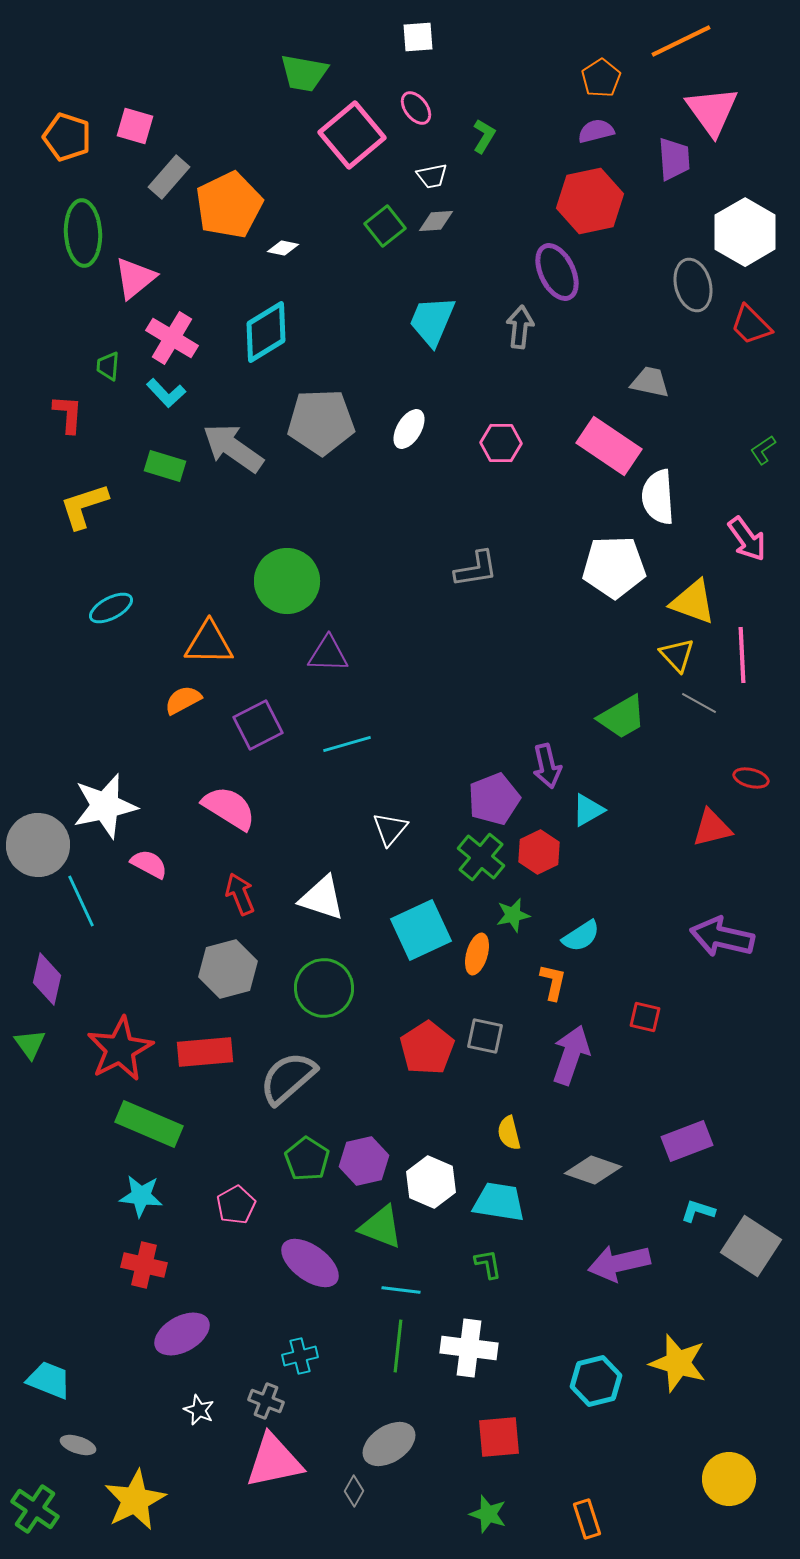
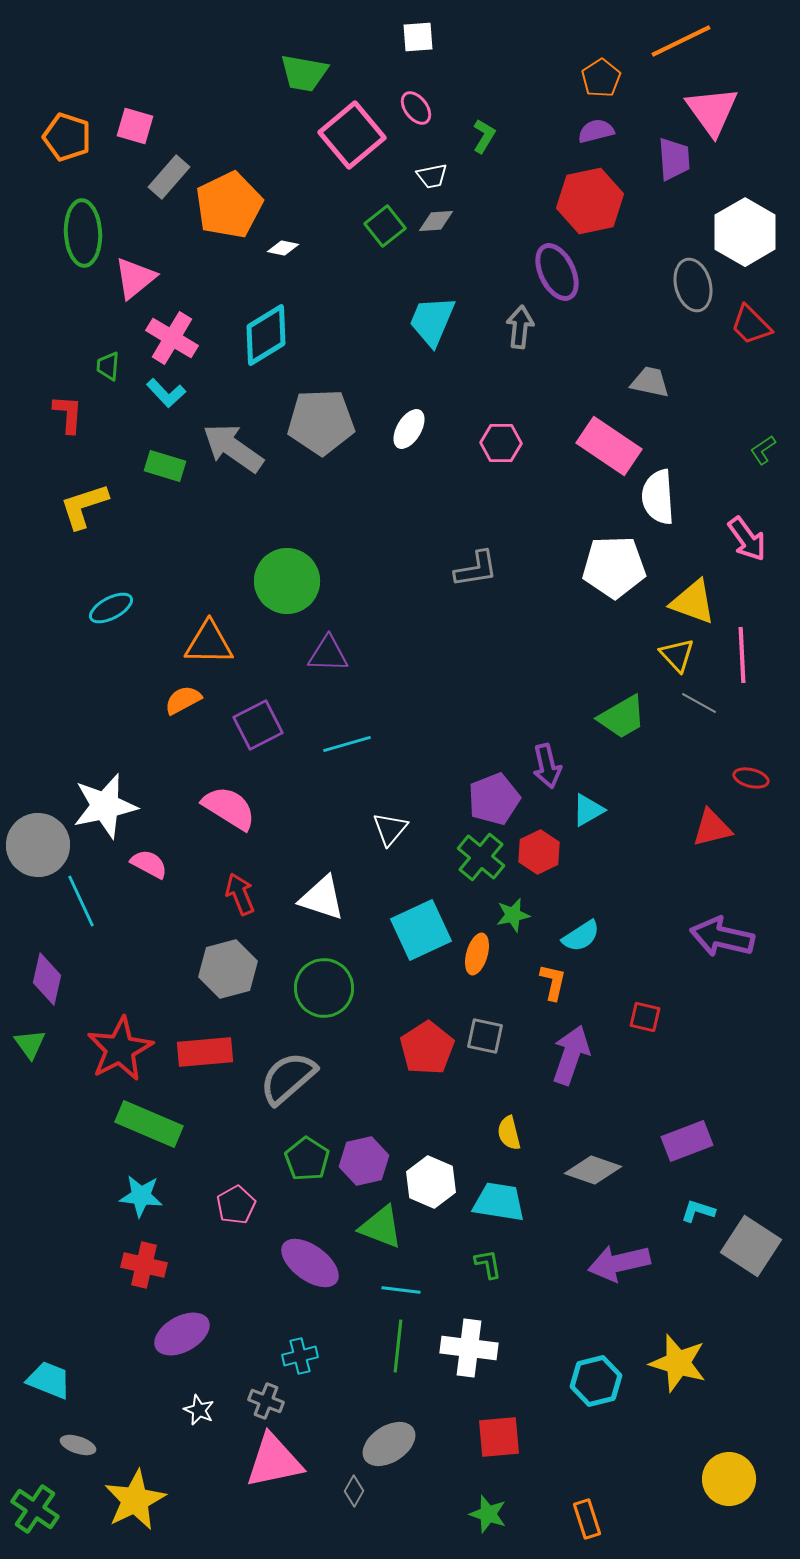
cyan diamond at (266, 332): moved 3 px down
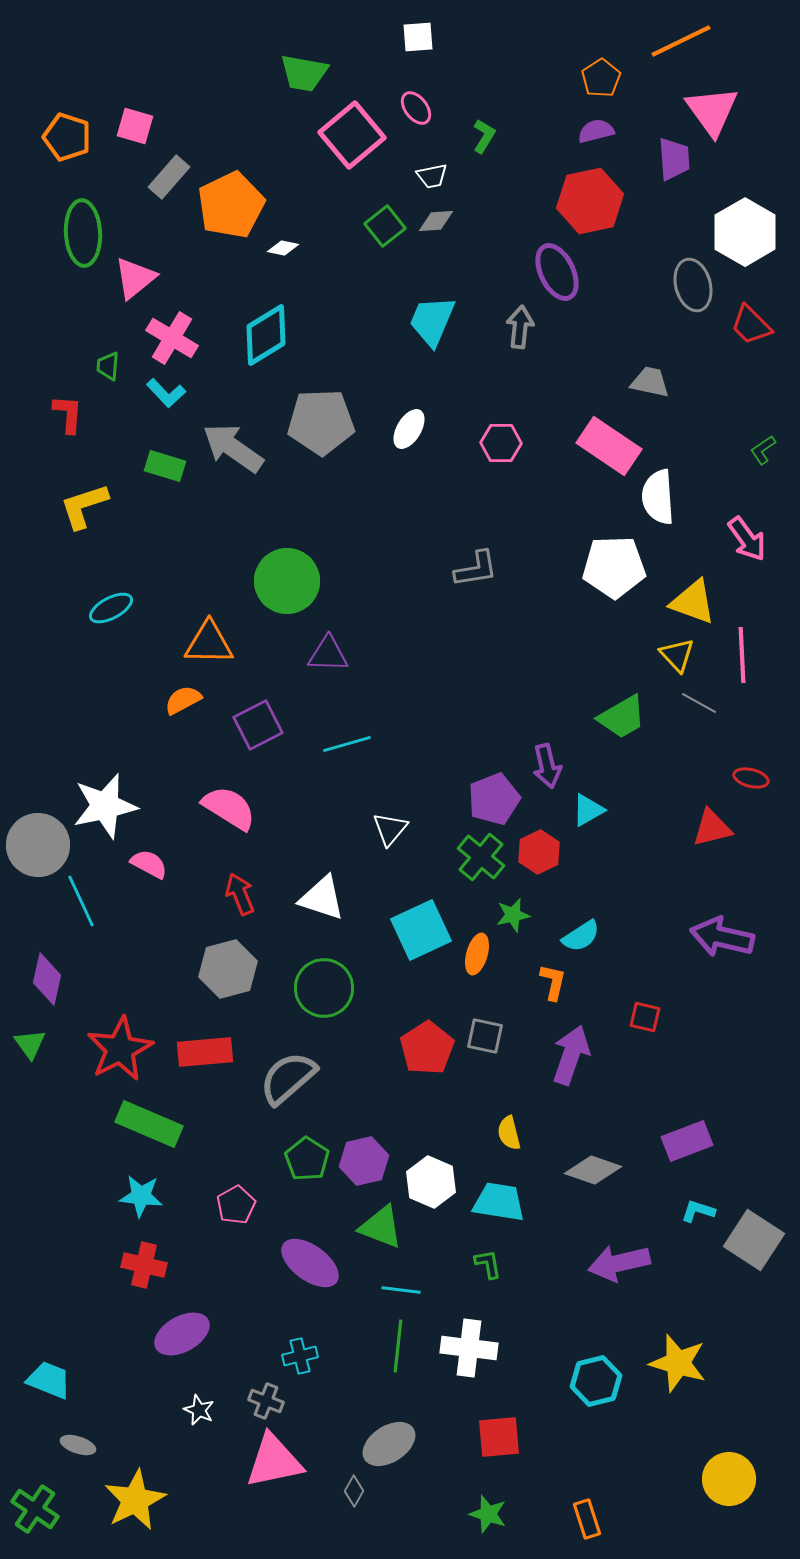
orange pentagon at (229, 205): moved 2 px right
gray square at (751, 1246): moved 3 px right, 6 px up
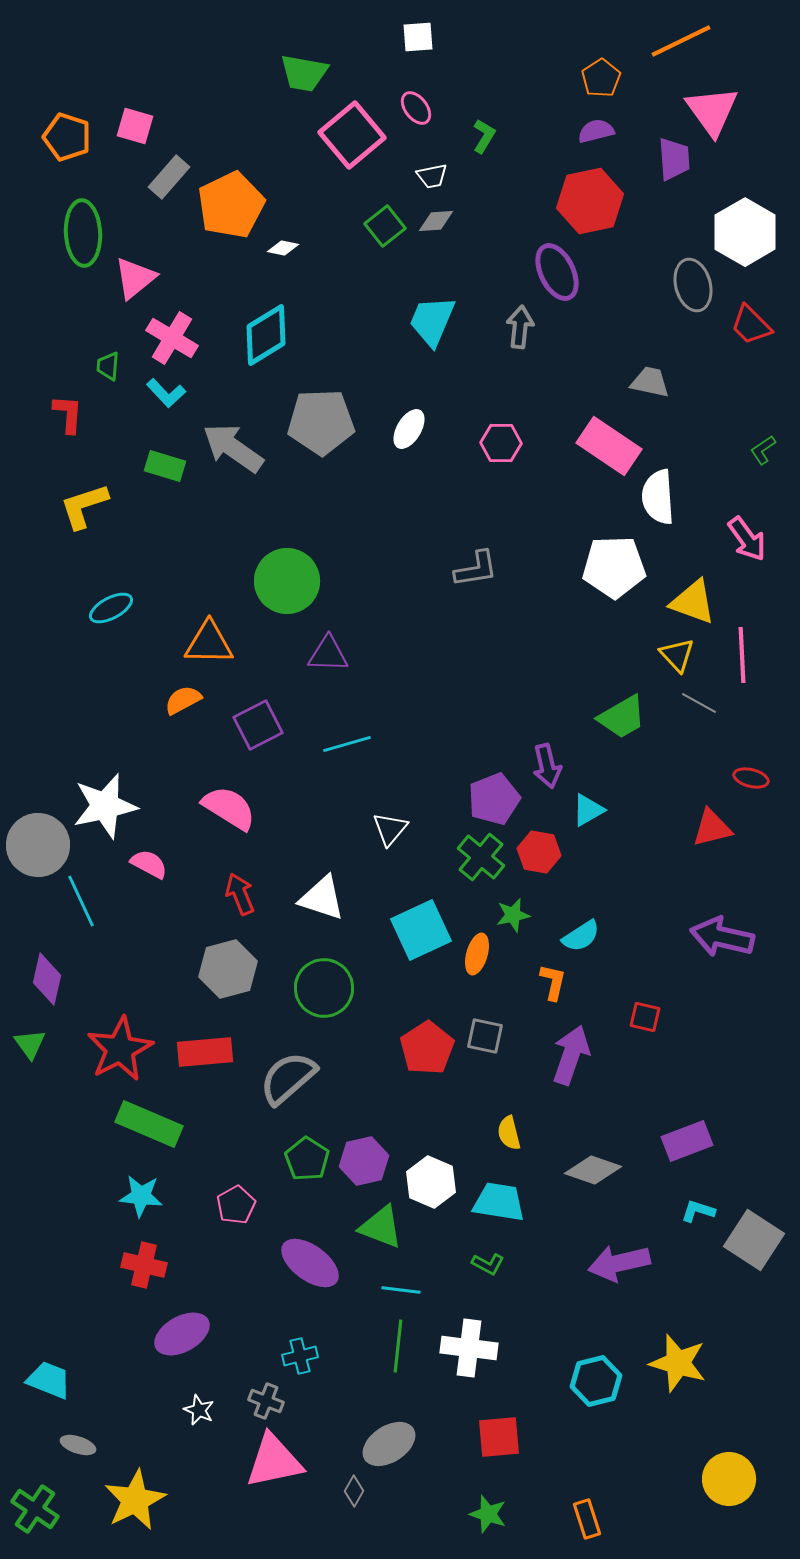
red hexagon at (539, 852): rotated 24 degrees counterclockwise
green L-shape at (488, 1264): rotated 128 degrees clockwise
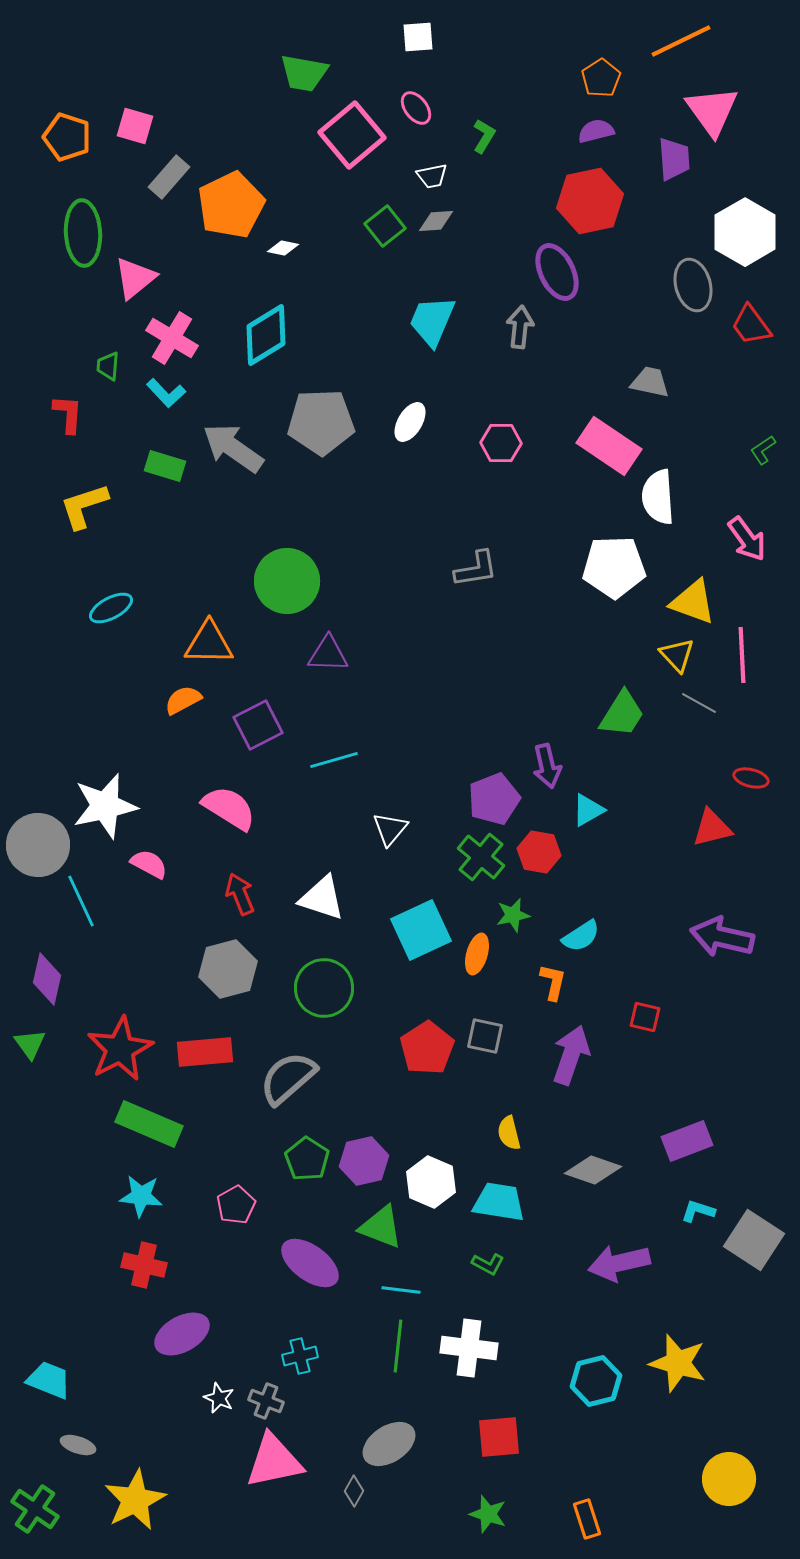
red trapezoid at (751, 325): rotated 9 degrees clockwise
white ellipse at (409, 429): moved 1 px right, 7 px up
green trapezoid at (622, 717): moved 3 px up; rotated 28 degrees counterclockwise
cyan line at (347, 744): moved 13 px left, 16 px down
white star at (199, 1410): moved 20 px right, 12 px up
